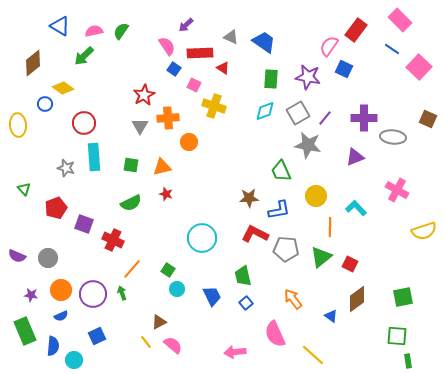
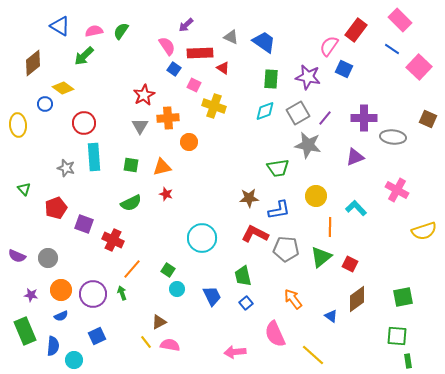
green trapezoid at (281, 171): moved 3 px left, 3 px up; rotated 75 degrees counterclockwise
pink semicircle at (173, 345): moved 3 px left; rotated 30 degrees counterclockwise
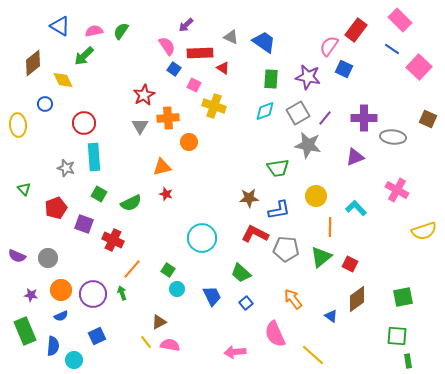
yellow diamond at (63, 88): moved 8 px up; rotated 30 degrees clockwise
green square at (131, 165): moved 32 px left, 29 px down; rotated 21 degrees clockwise
green trapezoid at (243, 276): moved 2 px left, 3 px up; rotated 35 degrees counterclockwise
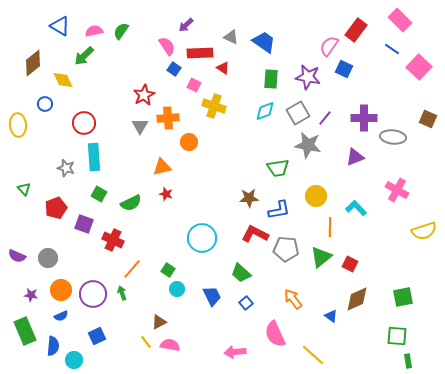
brown diamond at (357, 299): rotated 12 degrees clockwise
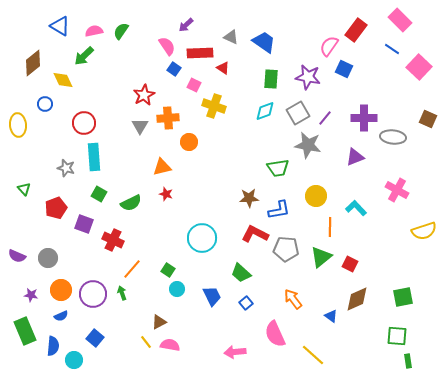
blue square at (97, 336): moved 2 px left, 2 px down; rotated 24 degrees counterclockwise
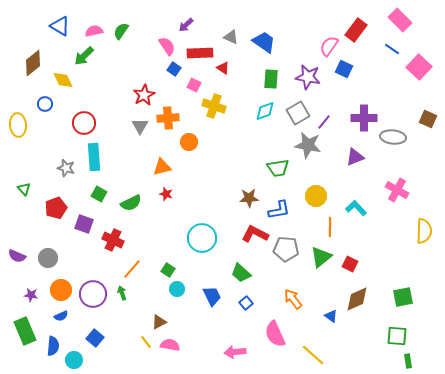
purple line at (325, 118): moved 1 px left, 4 px down
yellow semicircle at (424, 231): rotated 70 degrees counterclockwise
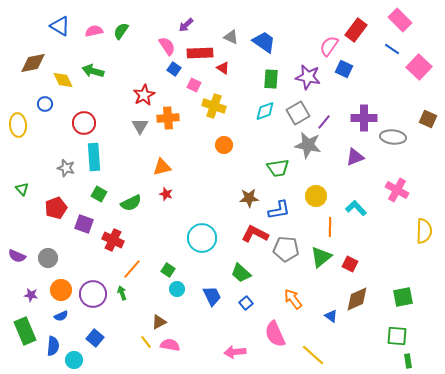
green arrow at (84, 56): moved 9 px right, 15 px down; rotated 60 degrees clockwise
brown diamond at (33, 63): rotated 28 degrees clockwise
orange circle at (189, 142): moved 35 px right, 3 px down
green triangle at (24, 189): moved 2 px left
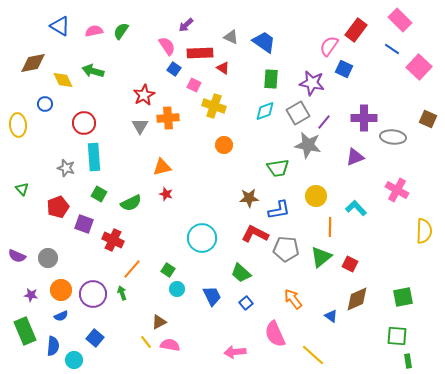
purple star at (308, 77): moved 4 px right, 6 px down
red pentagon at (56, 208): moved 2 px right, 1 px up
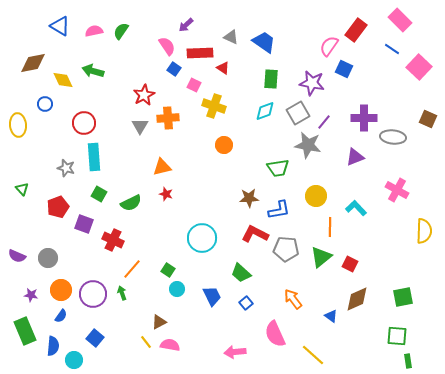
blue semicircle at (61, 316): rotated 32 degrees counterclockwise
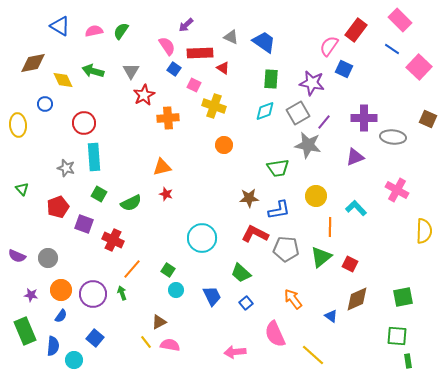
gray triangle at (140, 126): moved 9 px left, 55 px up
cyan circle at (177, 289): moved 1 px left, 1 px down
